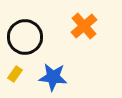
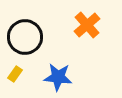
orange cross: moved 3 px right, 1 px up
blue star: moved 5 px right
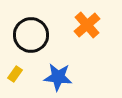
black circle: moved 6 px right, 2 px up
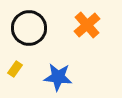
black circle: moved 2 px left, 7 px up
yellow rectangle: moved 5 px up
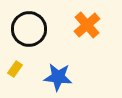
black circle: moved 1 px down
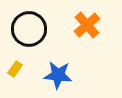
blue star: moved 2 px up
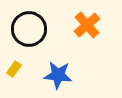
yellow rectangle: moved 1 px left
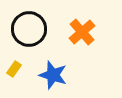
orange cross: moved 5 px left, 7 px down
blue star: moved 5 px left; rotated 12 degrees clockwise
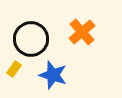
black circle: moved 2 px right, 10 px down
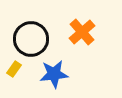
blue star: moved 1 px right, 1 px up; rotated 24 degrees counterclockwise
